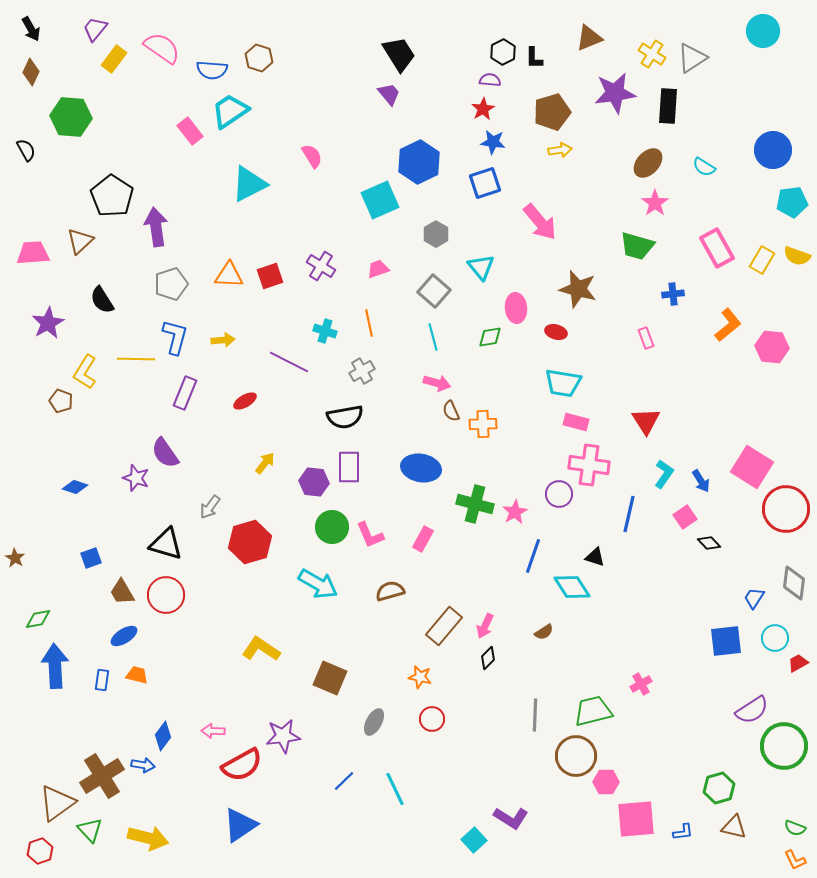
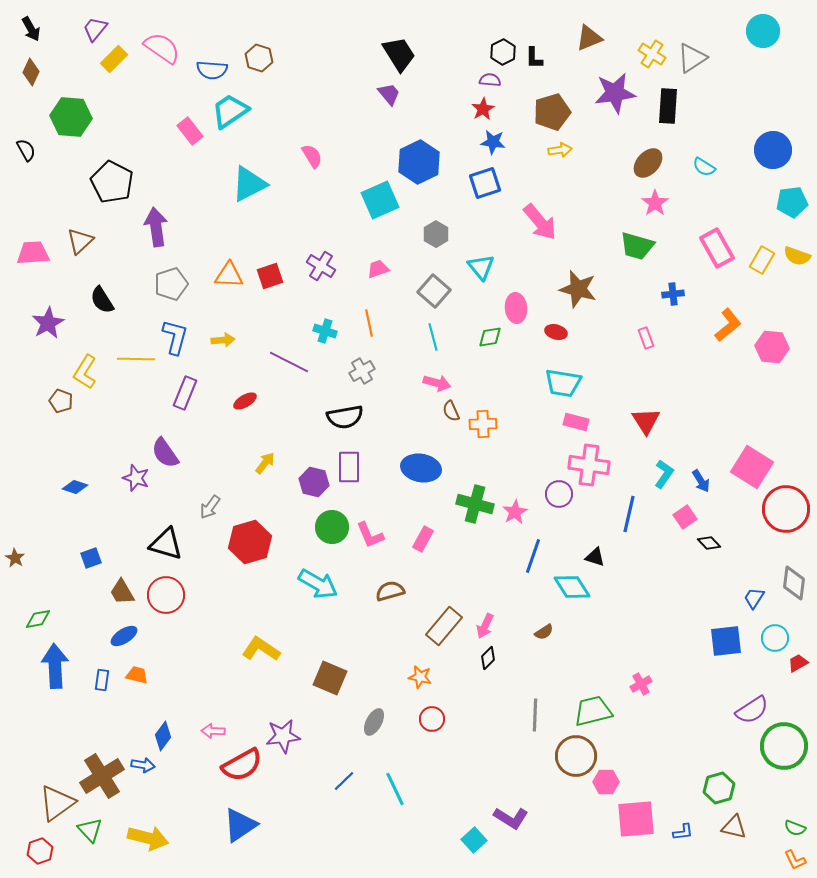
yellow rectangle at (114, 59): rotated 8 degrees clockwise
black pentagon at (112, 196): moved 14 px up; rotated 6 degrees counterclockwise
purple hexagon at (314, 482): rotated 8 degrees clockwise
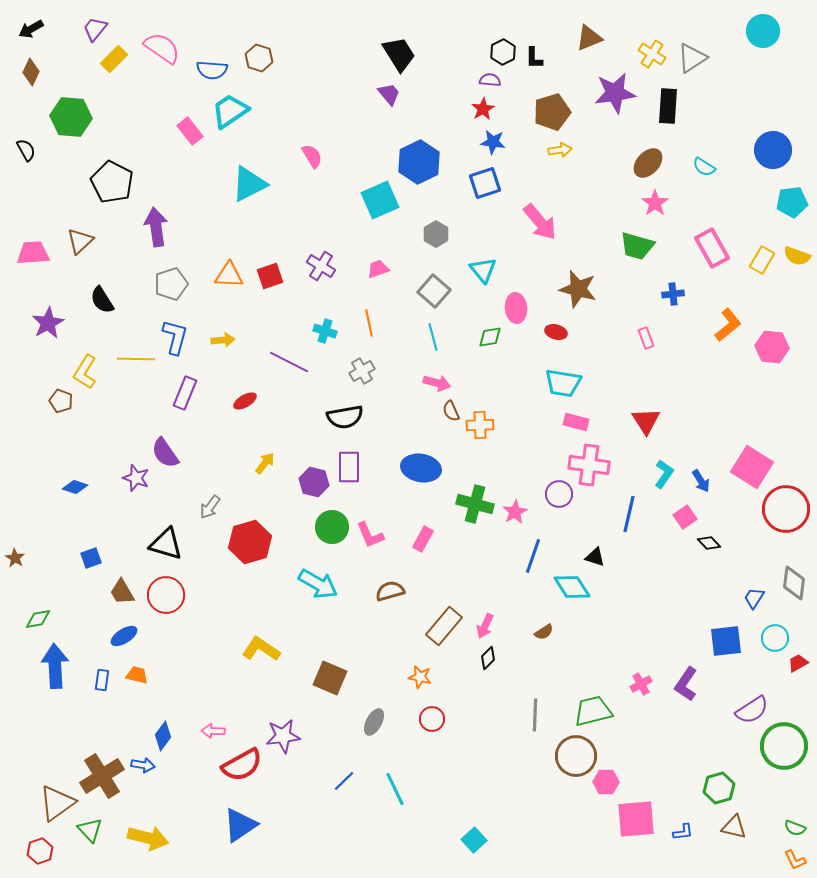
black arrow at (31, 29): rotated 90 degrees clockwise
pink rectangle at (717, 248): moved 5 px left
cyan triangle at (481, 267): moved 2 px right, 3 px down
orange cross at (483, 424): moved 3 px left, 1 px down
purple L-shape at (511, 818): moved 175 px right, 134 px up; rotated 92 degrees clockwise
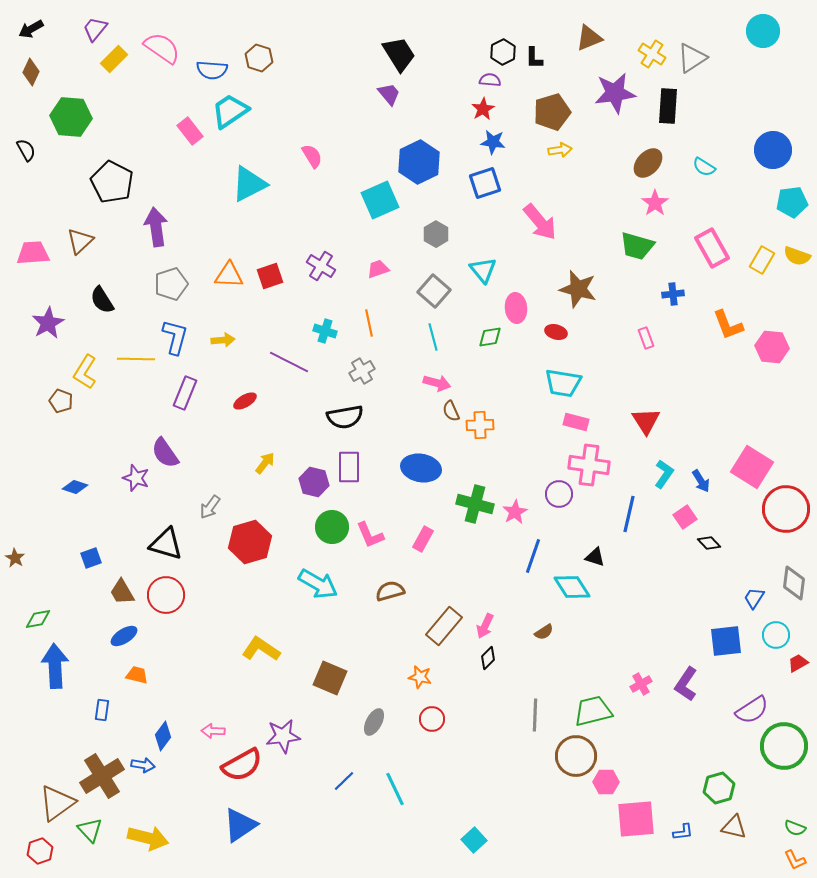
orange L-shape at (728, 325): rotated 108 degrees clockwise
cyan circle at (775, 638): moved 1 px right, 3 px up
blue rectangle at (102, 680): moved 30 px down
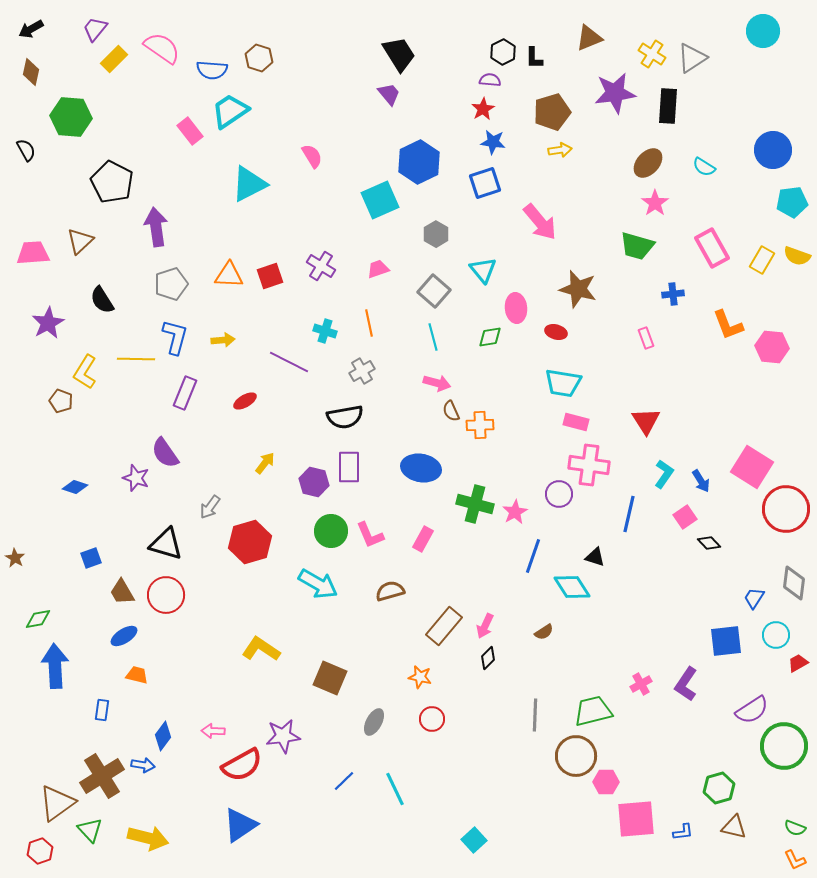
brown diamond at (31, 72): rotated 12 degrees counterclockwise
green circle at (332, 527): moved 1 px left, 4 px down
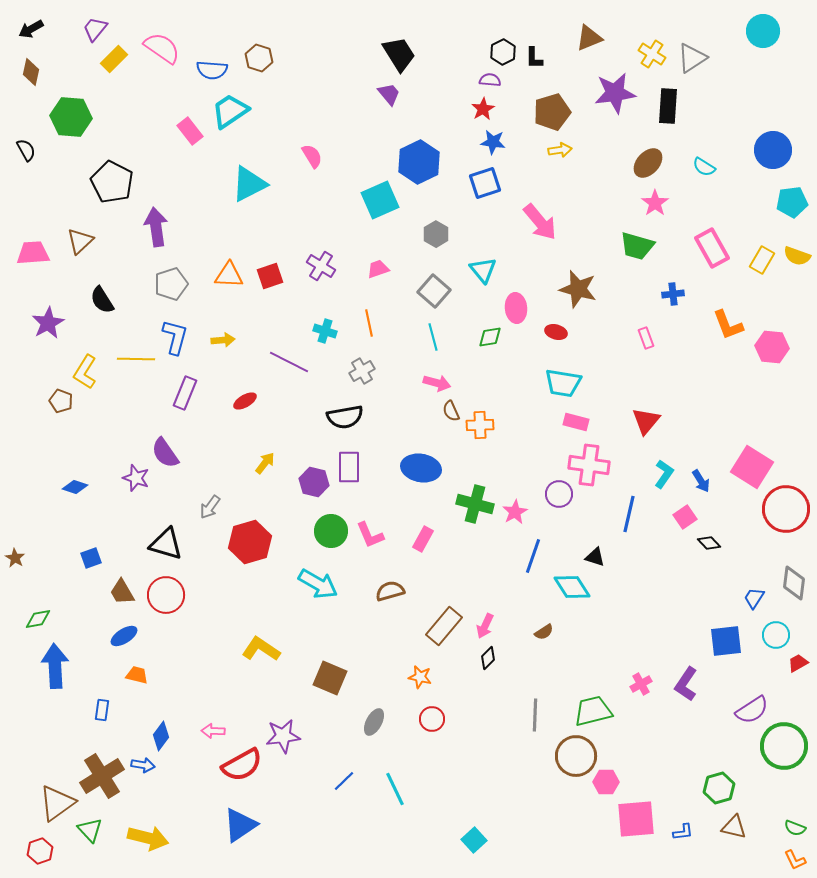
red triangle at (646, 421): rotated 12 degrees clockwise
blue diamond at (163, 736): moved 2 px left
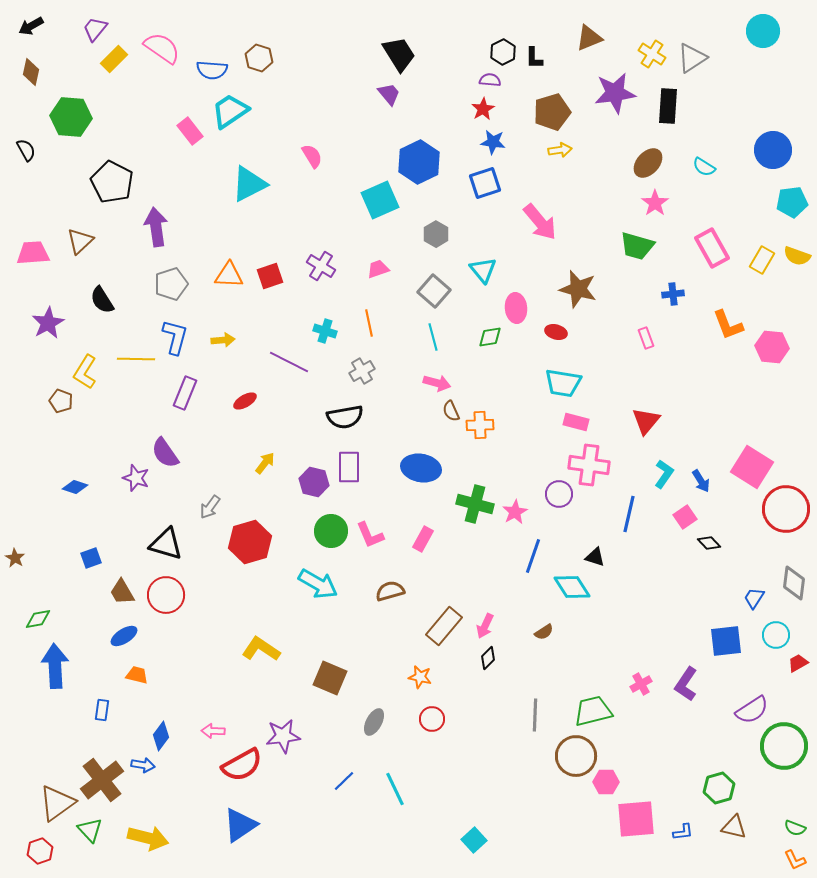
black arrow at (31, 29): moved 3 px up
brown cross at (102, 776): moved 4 px down; rotated 6 degrees counterclockwise
